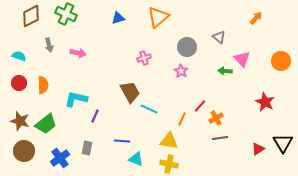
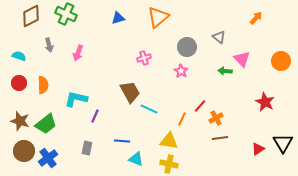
pink arrow: rotated 98 degrees clockwise
blue cross: moved 12 px left
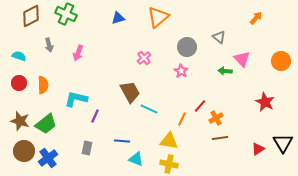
pink cross: rotated 24 degrees counterclockwise
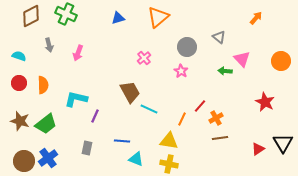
brown circle: moved 10 px down
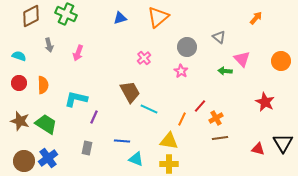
blue triangle: moved 2 px right
purple line: moved 1 px left, 1 px down
green trapezoid: rotated 110 degrees counterclockwise
red triangle: rotated 48 degrees clockwise
yellow cross: rotated 12 degrees counterclockwise
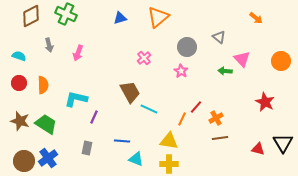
orange arrow: rotated 88 degrees clockwise
red line: moved 4 px left, 1 px down
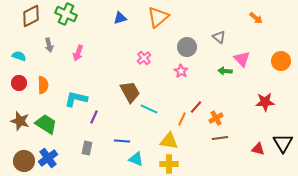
red star: rotated 30 degrees counterclockwise
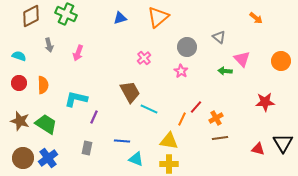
brown circle: moved 1 px left, 3 px up
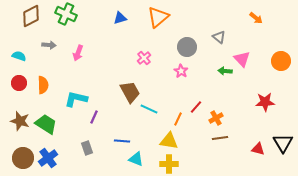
gray arrow: rotated 72 degrees counterclockwise
orange line: moved 4 px left
gray rectangle: rotated 32 degrees counterclockwise
